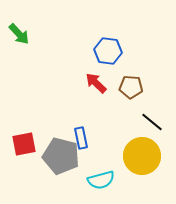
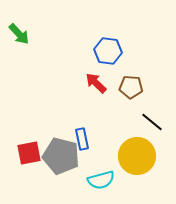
blue rectangle: moved 1 px right, 1 px down
red square: moved 5 px right, 9 px down
yellow circle: moved 5 px left
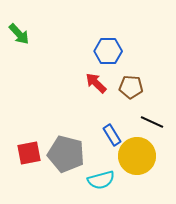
blue hexagon: rotated 8 degrees counterclockwise
black line: rotated 15 degrees counterclockwise
blue rectangle: moved 30 px right, 4 px up; rotated 20 degrees counterclockwise
gray pentagon: moved 5 px right, 2 px up
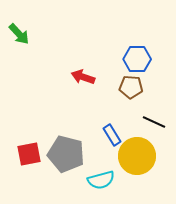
blue hexagon: moved 29 px right, 8 px down
red arrow: moved 13 px left, 6 px up; rotated 25 degrees counterclockwise
black line: moved 2 px right
red square: moved 1 px down
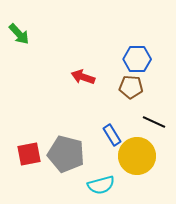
cyan semicircle: moved 5 px down
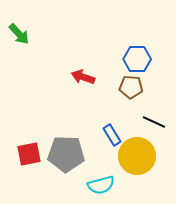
gray pentagon: rotated 12 degrees counterclockwise
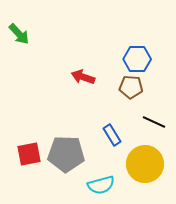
yellow circle: moved 8 px right, 8 px down
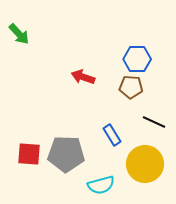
red square: rotated 15 degrees clockwise
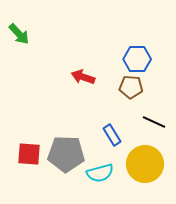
cyan semicircle: moved 1 px left, 12 px up
